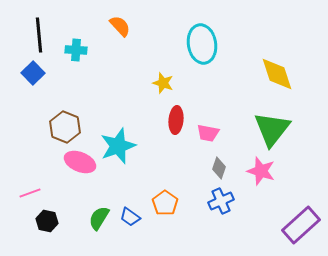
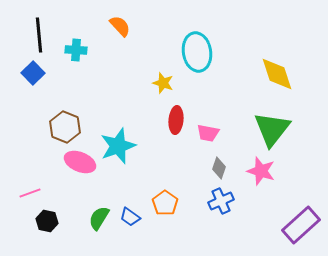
cyan ellipse: moved 5 px left, 8 px down
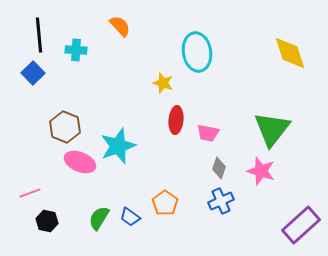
yellow diamond: moved 13 px right, 21 px up
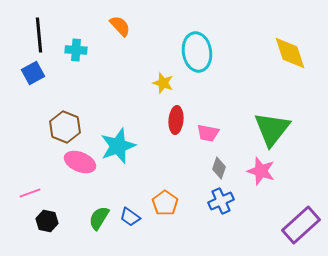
blue square: rotated 15 degrees clockwise
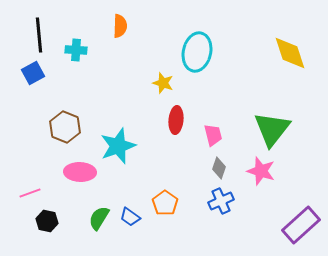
orange semicircle: rotated 45 degrees clockwise
cyan ellipse: rotated 21 degrees clockwise
pink trapezoid: moved 5 px right, 2 px down; rotated 115 degrees counterclockwise
pink ellipse: moved 10 px down; rotated 20 degrees counterclockwise
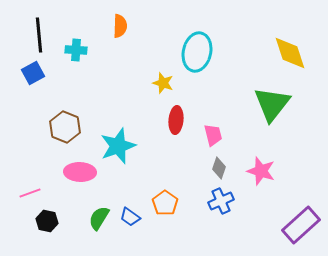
green triangle: moved 25 px up
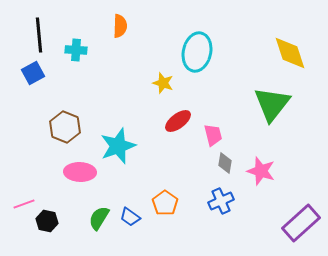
red ellipse: moved 2 px right, 1 px down; rotated 48 degrees clockwise
gray diamond: moved 6 px right, 5 px up; rotated 10 degrees counterclockwise
pink line: moved 6 px left, 11 px down
purple rectangle: moved 2 px up
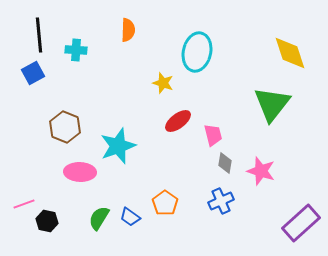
orange semicircle: moved 8 px right, 4 px down
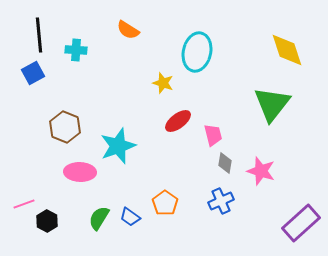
orange semicircle: rotated 120 degrees clockwise
yellow diamond: moved 3 px left, 3 px up
black hexagon: rotated 15 degrees clockwise
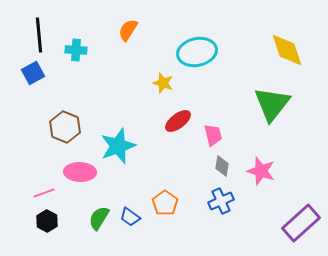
orange semicircle: rotated 90 degrees clockwise
cyan ellipse: rotated 66 degrees clockwise
gray diamond: moved 3 px left, 3 px down
pink line: moved 20 px right, 11 px up
